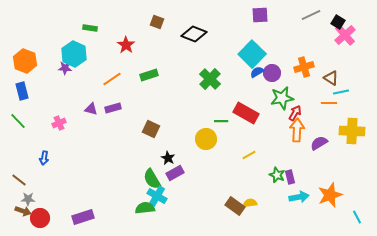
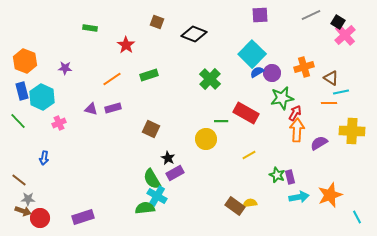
cyan hexagon at (74, 54): moved 32 px left, 43 px down
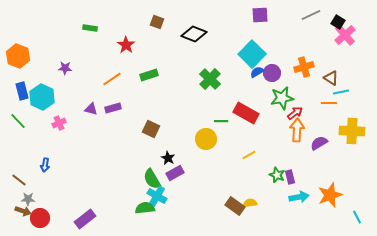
orange hexagon at (25, 61): moved 7 px left, 5 px up
red arrow at (295, 113): rotated 21 degrees clockwise
blue arrow at (44, 158): moved 1 px right, 7 px down
purple rectangle at (83, 217): moved 2 px right, 2 px down; rotated 20 degrees counterclockwise
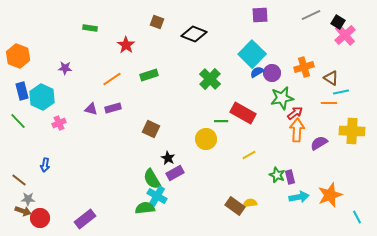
red rectangle at (246, 113): moved 3 px left
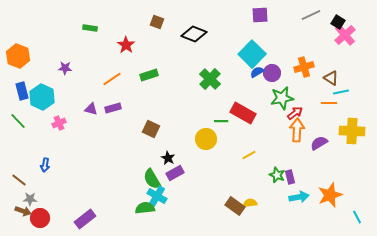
gray star at (28, 199): moved 2 px right
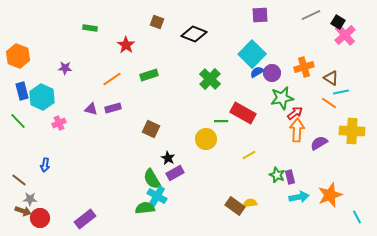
orange line at (329, 103): rotated 35 degrees clockwise
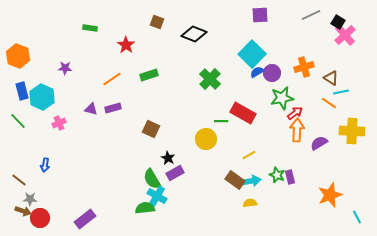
cyan arrow at (299, 197): moved 48 px left, 16 px up
brown rectangle at (235, 206): moved 26 px up
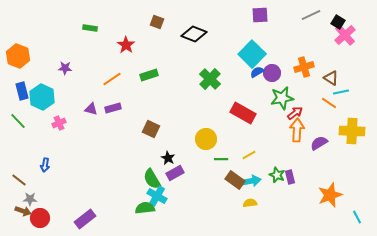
green line at (221, 121): moved 38 px down
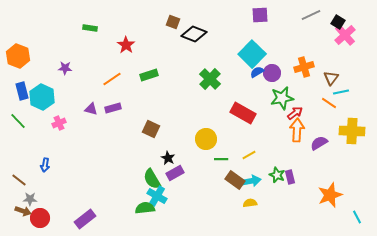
brown square at (157, 22): moved 16 px right
brown triangle at (331, 78): rotated 35 degrees clockwise
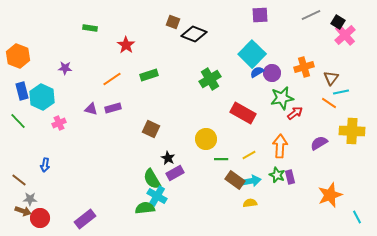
green cross at (210, 79): rotated 15 degrees clockwise
orange arrow at (297, 130): moved 17 px left, 16 px down
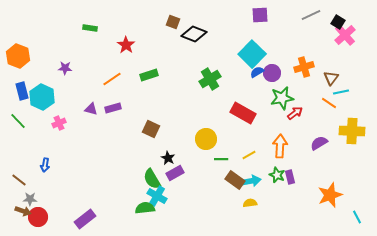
red circle at (40, 218): moved 2 px left, 1 px up
